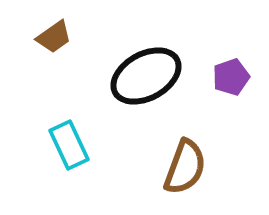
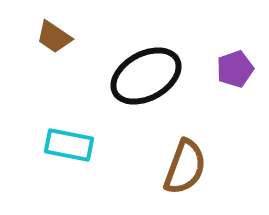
brown trapezoid: rotated 69 degrees clockwise
purple pentagon: moved 4 px right, 8 px up
cyan rectangle: rotated 54 degrees counterclockwise
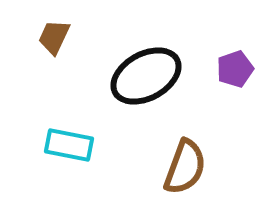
brown trapezoid: rotated 81 degrees clockwise
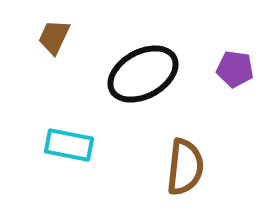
purple pentagon: rotated 27 degrees clockwise
black ellipse: moved 3 px left, 2 px up
brown semicircle: rotated 14 degrees counterclockwise
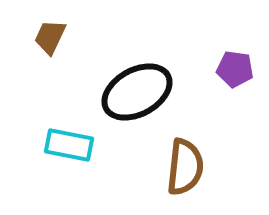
brown trapezoid: moved 4 px left
black ellipse: moved 6 px left, 18 px down
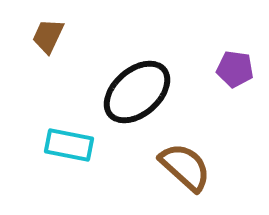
brown trapezoid: moved 2 px left, 1 px up
black ellipse: rotated 12 degrees counterclockwise
brown semicircle: rotated 54 degrees counterclockwise
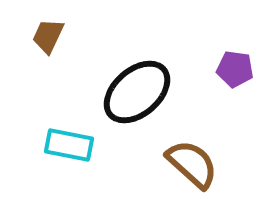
brown semicircle: moved 7 px right, 3 px up
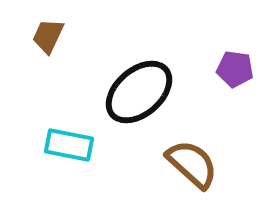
black ellipse: moved 2 px right
